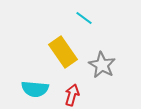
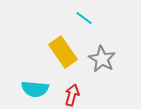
gray star: moved 6 px up
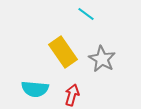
cyan line: moved 2 px right, 4 px up
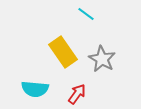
red arrow: moved 5 px right, 1 px up; rotated 20 degrees clockwise
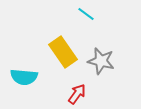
gray star: moved 1 px left, 2 px down; rotated 16 degrees counterclockwise
cyan semicircle: moved 11 px left, 12 px up
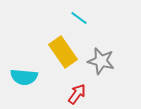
cyan line: moved 7 px left, 4 px down
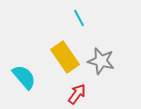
cyan line: rotated 24 degrees clockwise
yellow rectangle: moved 2 px right, 5 px down
cyan semicircle: rotated 136 degrees counterclockwise
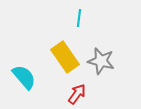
cyan line: rotated 36 degrees clockwise
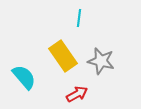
yellow rectangle: moved 2 px left, 1 px up
red arrow: rotated 25 degrees clockwise
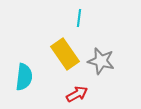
yellow rectangle: moved 2 px right, 2 px up
cyan semicircle: rotated 48 degrees clockwise
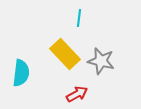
yellow rectangle: rotated 8 degrees counterclockwise
cyan semicircle: moved 3 px left, 4 px up
